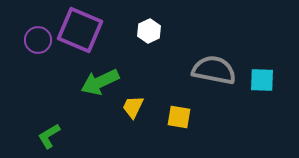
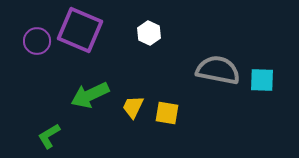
white hexagon: moved 2 px down; rotated 10 degrees counterclockwise
purple circle: moved 1 px left, 1 px down
gray semicircle: moved 4 px right
green arrow: moved 10 px left, 13 px down
yellow square: moved 12 px left, 4 px up
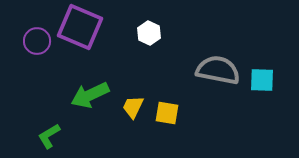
purple square: moved 3 px up
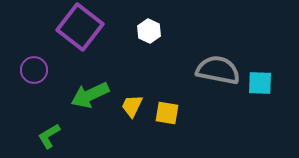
purple square: rotated 15 degrees clockwise
white hexagon: moved 2 px up
purple circle: moved 3 px left, 29 px down
cyan square: moved 2 px left, 3 px down
yellow trapezoid: moved 1 px left, 1 px up
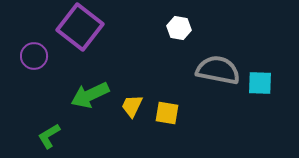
white hexagon: moved 30 px right, 3 px up; rotated 15 degrees counterclockwise
purple circle: moved 14 px up
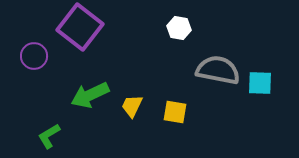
yellow square: moved 8 px right, 1 px up
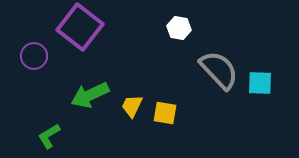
gray semicircle: moved 1 px right; rotated 36 degrees clockwise
yellow square: moved 10 px left, 1 px down
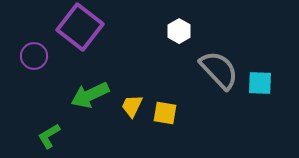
white hexagon: moved 3 px down; rotated 20 degrees clockwise
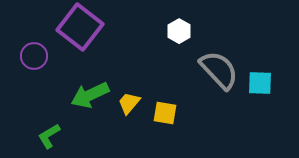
yellow trapezoid: moved 3 px left, 3 px up; rotated 15 degrees clockwise
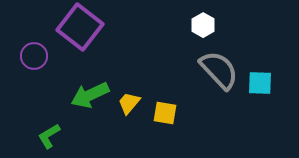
white hexagon: moved 24 px right, 6 px up
